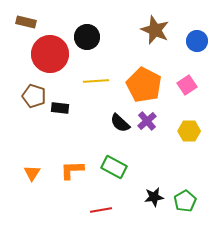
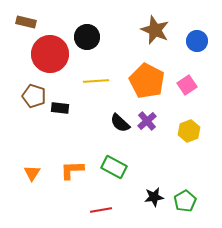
orange pentagon: moved 3 px right, 4 px up
yellow hexagon: rotated 20 degrees counterclockwise
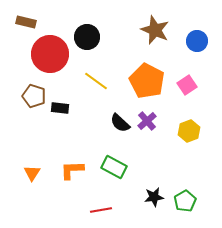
yellow line: rotated 40 degrees clockwise
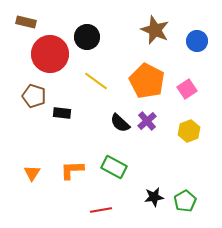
pink square: moved 4 px down
black rectangle: moved 2 px right, 5 px down
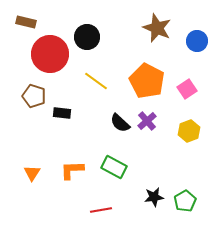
brown star: moved 2 px right, 2 px up
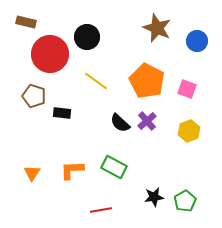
pink square: rotated 36 degrees counterclockwise
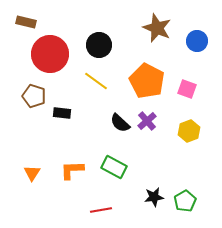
black circle: moved 12 px right, 8 px down
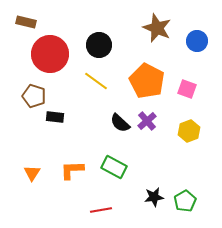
black rectangle: moved 7 px left, 4 px down
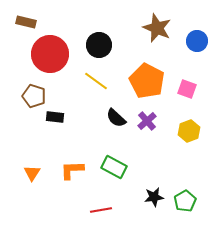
black semicircle: moved 4 px left, 5 px up
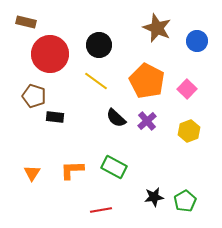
pink square: rotated 24 degrees clockwise
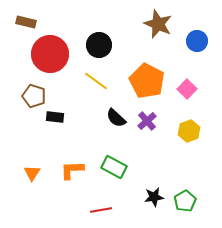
brown star: moved 1 px right, 4 px up
